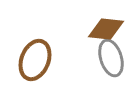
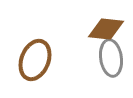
gray ellipse: rotated 9 degrees clockwise
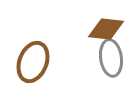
brown ellipse: moved 2 px left, 2 px down
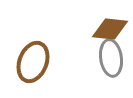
brown diamond: moved 4 px right
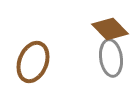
brown diamond: rotated 39 degrees clockwise
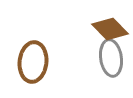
brown ellipse: rotated 15 degrees counterclockwise
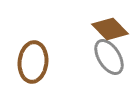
gray ellipse: moved 2 px left, 1 px up; rotated 24 degrees counterclockwise
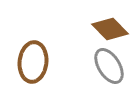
gray ellipse: moved 9 px down
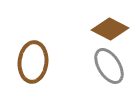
brown diamond: rotated 18 degrees counterclockwise
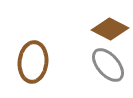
gray ellipse: moved 1 px left, 1 px up; rotated 9 degrees counterclockwise
